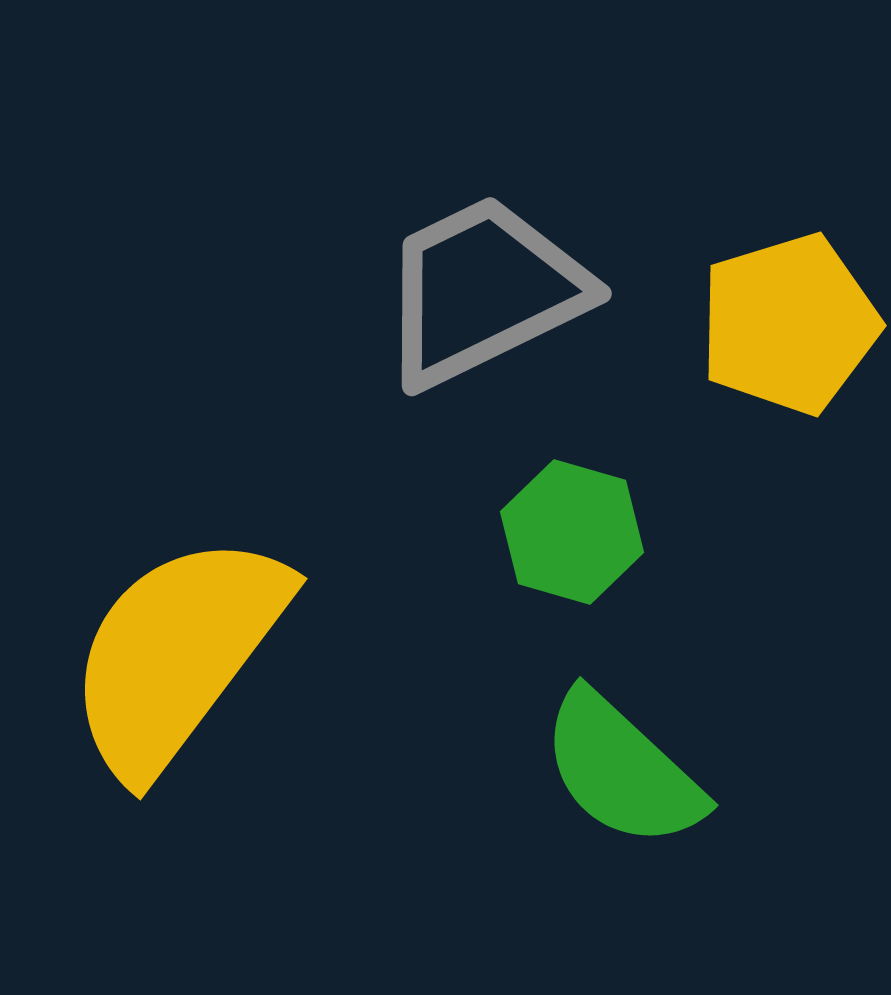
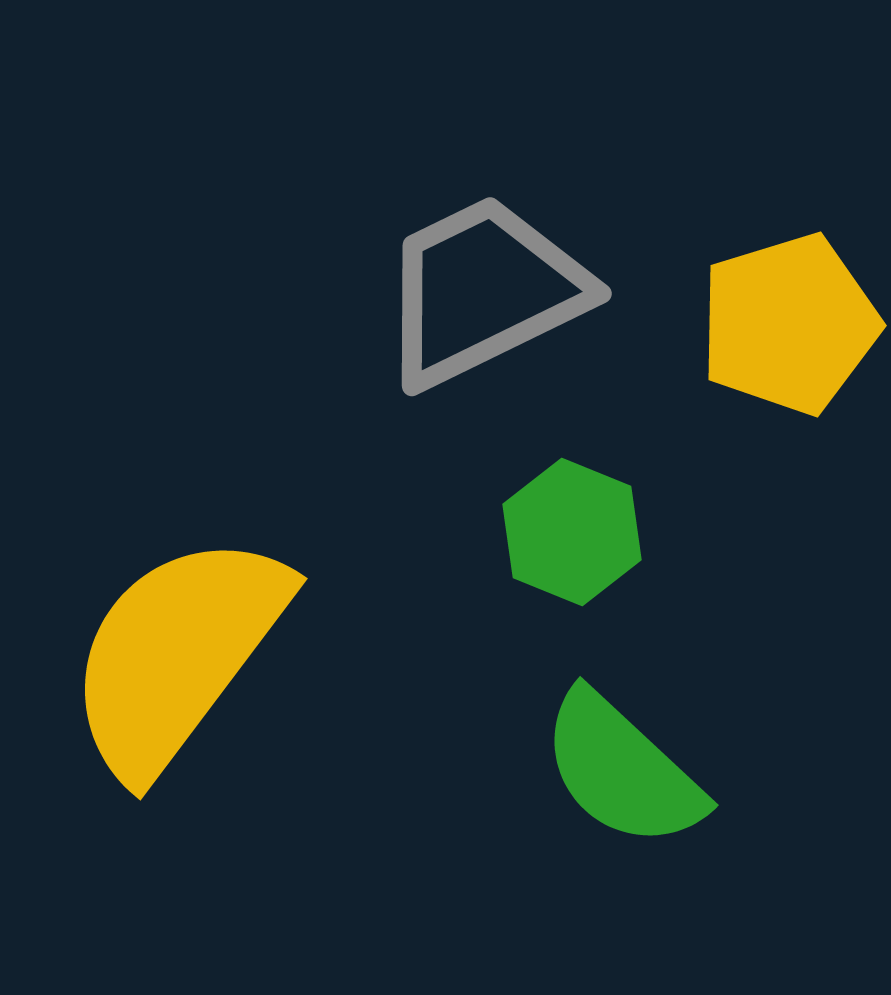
green hexagon: rotated 6 degrees clockwise
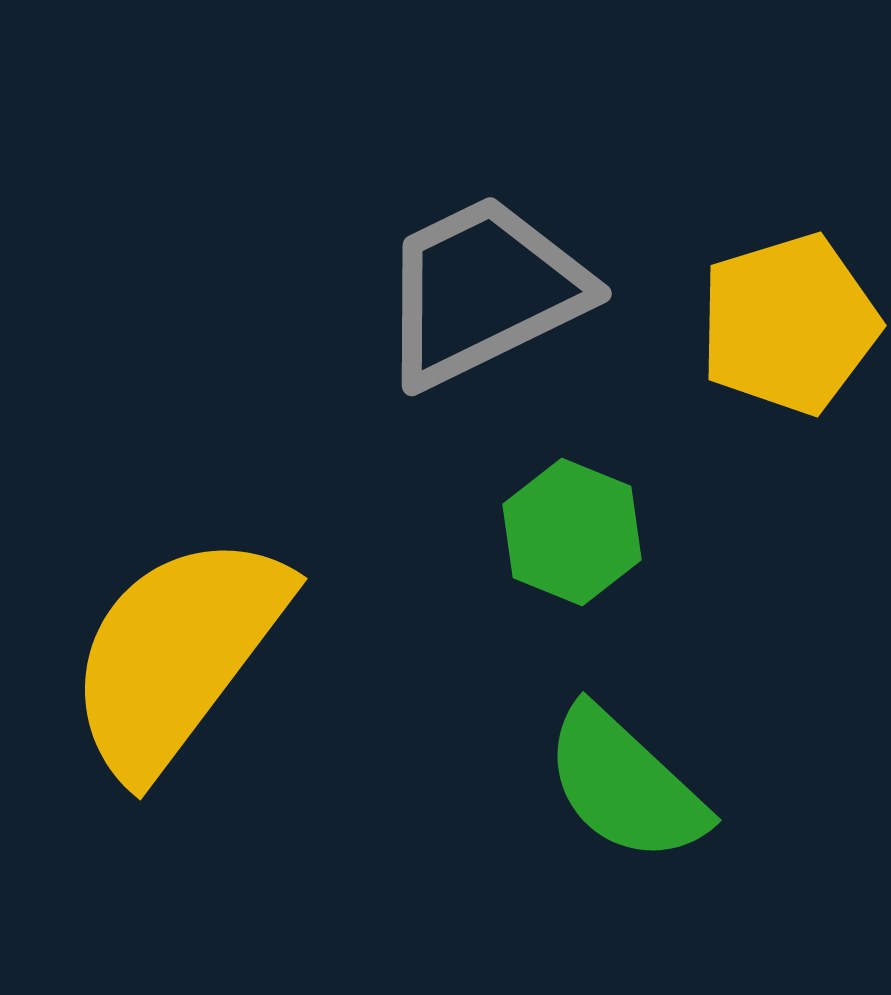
green semicircle: moved 3 px right, 15 px down
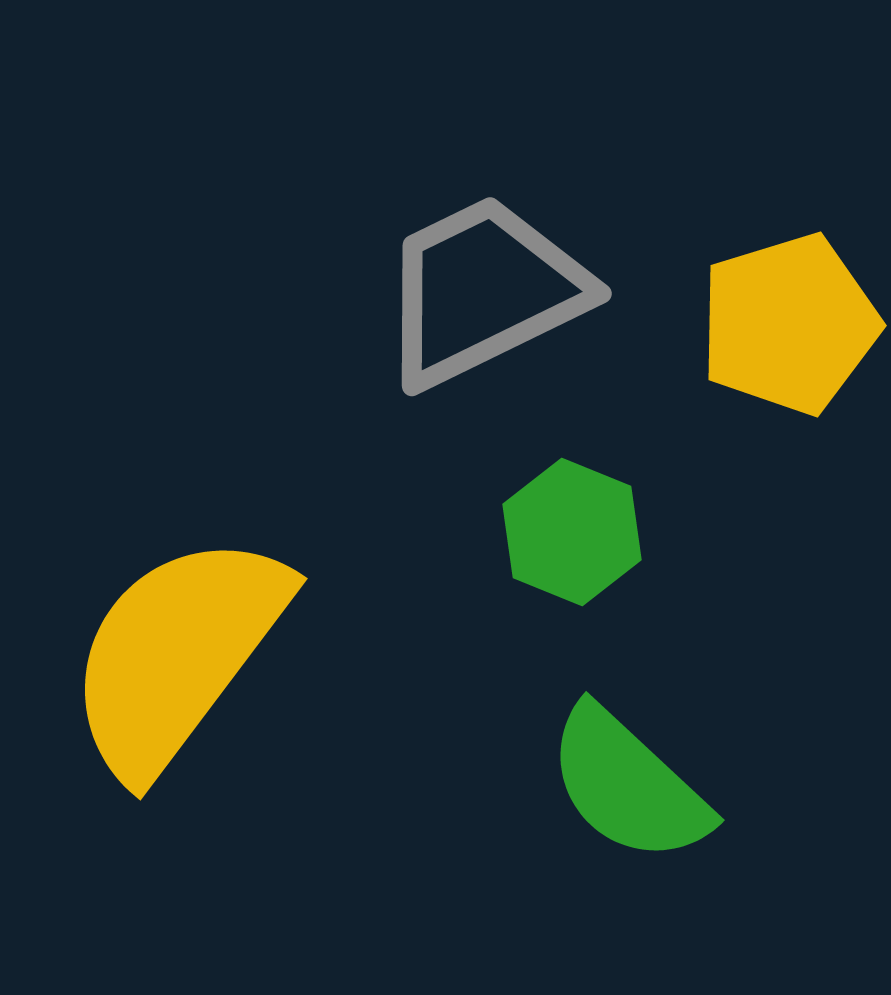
green semicircle: moved 3 px right
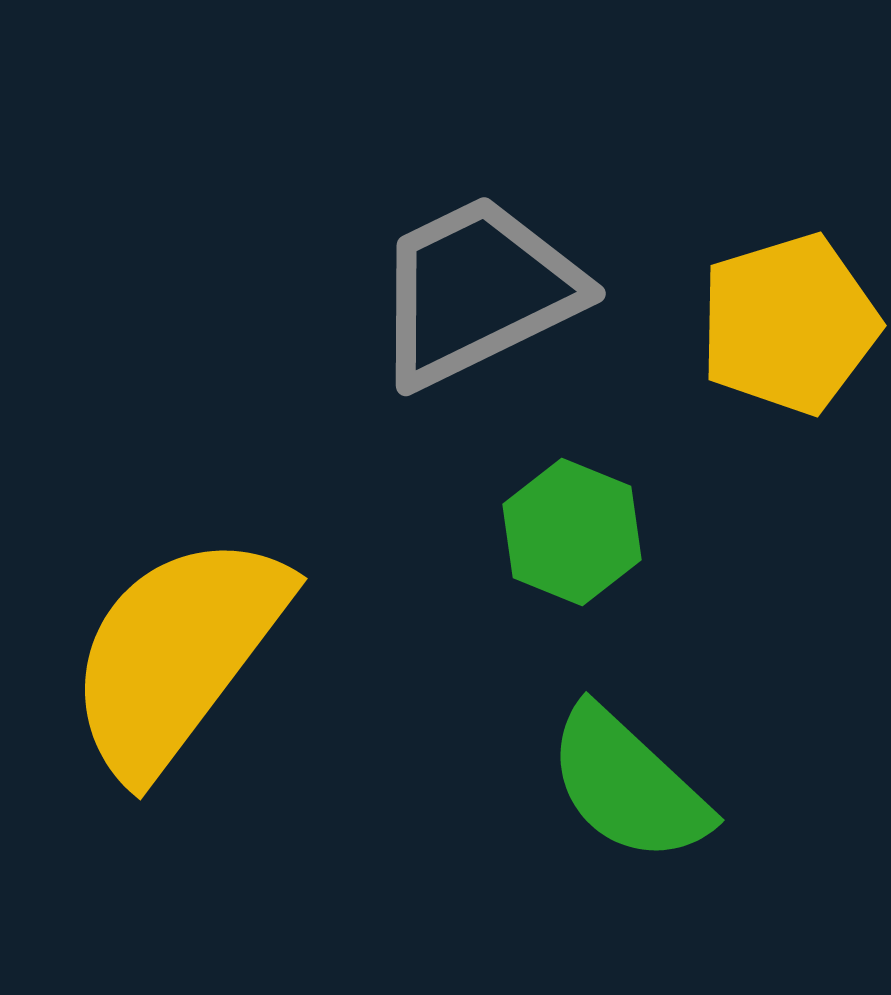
gray trapezoid: moved 6 px left
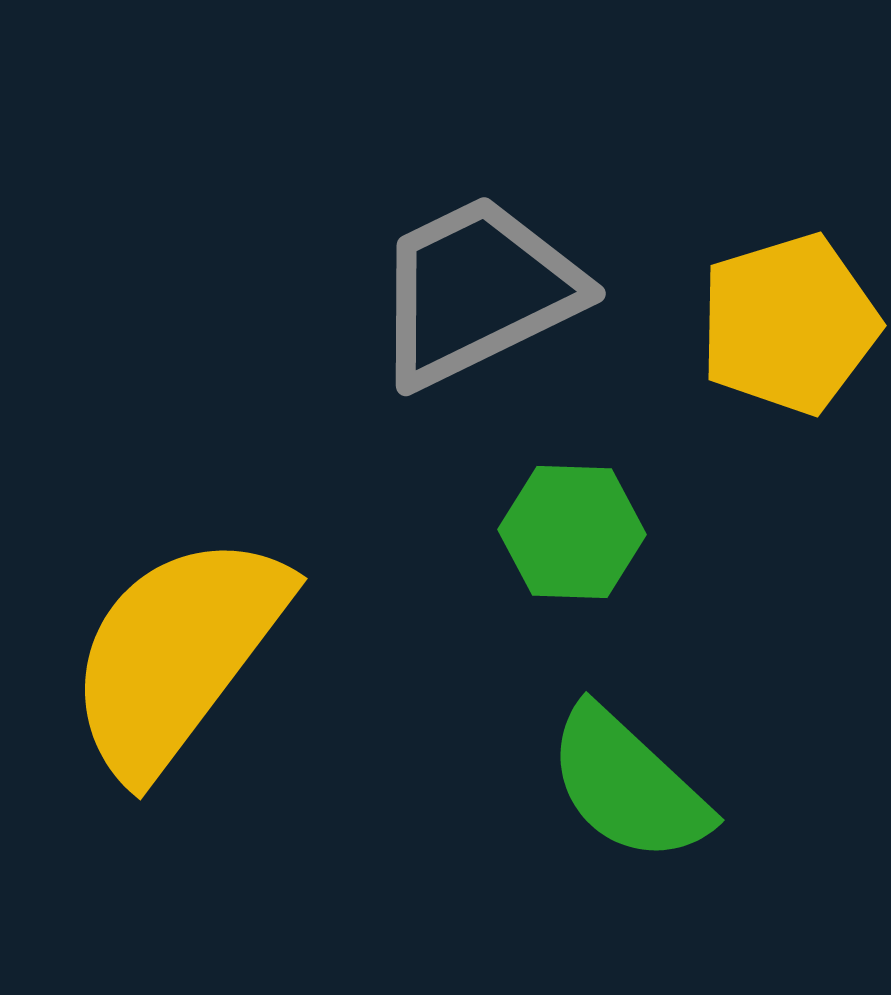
green hexagon: rotated 20 degrees counterclockwise
